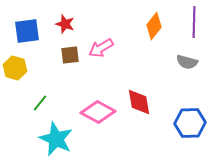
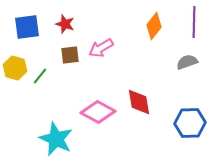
blue square: moved 4 px up
gray semicircle: rotated 145 degrees clockwise
green line: moved 27 px up
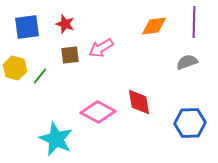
orange diamond: rotated 44 degrees clockwise
